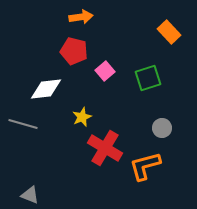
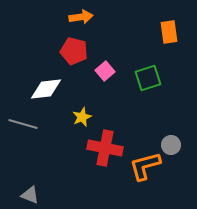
orange rectangle: rotated 35 degrees clockwise
gray circle: moved 9 px right, 17 px down
red cross: rotated 20 degrees counterclockwise
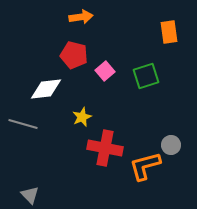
red pentagon: moved 4 px down
green square: moved 2 px left, 2 px up
gray triangle: rotated 24 degrees clockwise
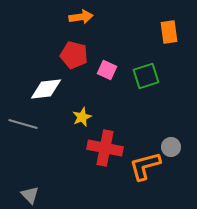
pink square: moved 2 px right, 1 px up; rotated 24 degrees counterclockwise
gray circle: moved 2 px down
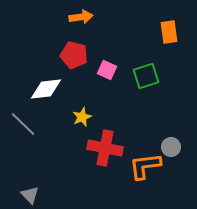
gray line: rotated 28 degrees clockwise
orange L-shape: rotated 8 degrees clockwise
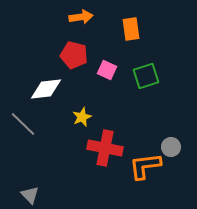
orange rectangle: moved 38 px left, 3 px up
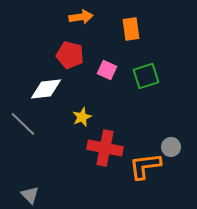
red pentagon: moved 4 px left
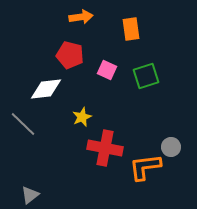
orange L-shape: moved 1 px down
gray triangle: rotated 36 degrees clockwise
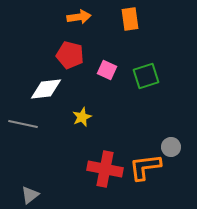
orange arrow: moved 2 px left
orange rectangle: moved 1 px left, 10 px up
gray line: rotated 32 degrees counterclockwise
red cross: moved 21 px down
